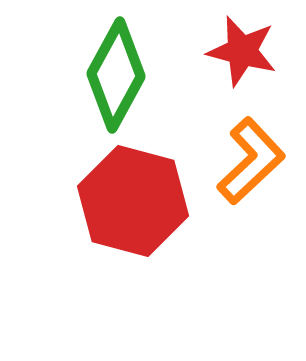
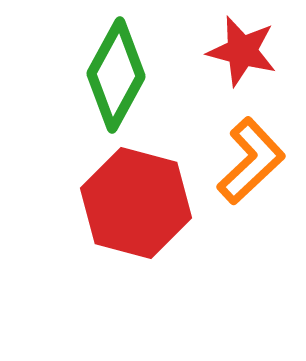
red hexagon: moved 3 px right, 2 px down
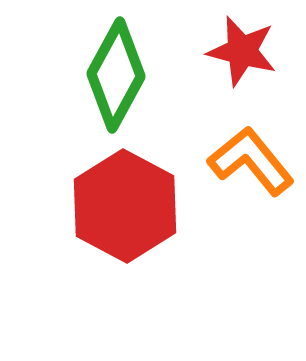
orange L-shape: rotated 86 degrees counterclockwise
red hexagon: moved 11 px left, 3 px down; rotated 13 degrees clockwise
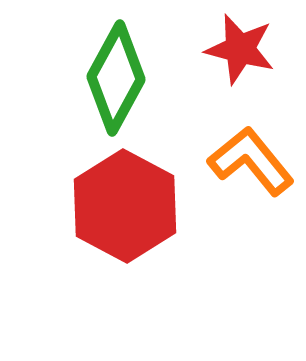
red star: moved 2 px left, 2 px up
green diamond: moved 3 px down
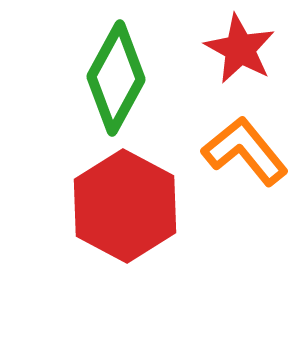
red star: rotated 14 degrees clockwise
orange L-shape: moved 6 px left, 10 px up
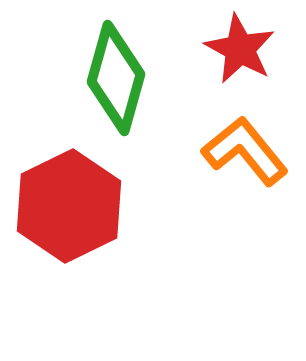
green diamond: rotated 13 degrees counterclockwise
red hexagon: moved 56 px left; rotated 6 degrees clockwise
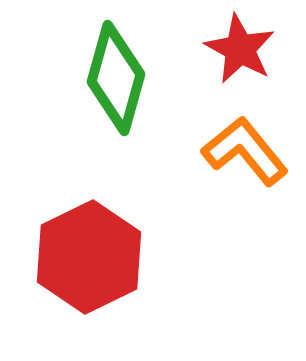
red hexagon: moved 20 px right, 51 px down
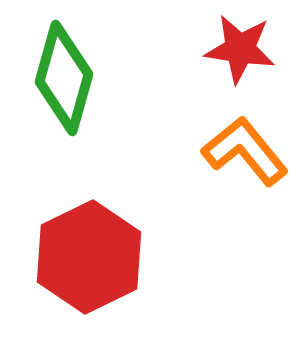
red star: rotated 20 degrees counterclockwise
green diamond: moved 52 px left
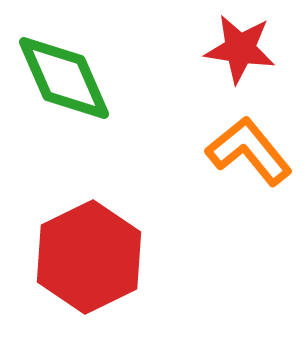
green diamond: rotated 39 degrees counterclockwise
orange L-shape: moved 4 px right
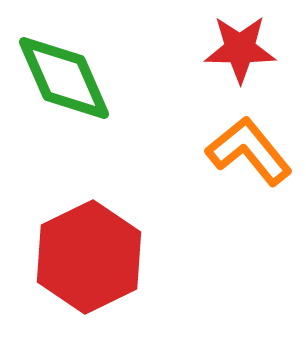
red star: rotated 8 degrees counterclockwise
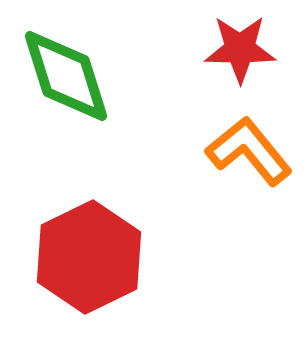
green diamond: moved 2 px right, 2 px up; rotated 6 degrees clockwise
